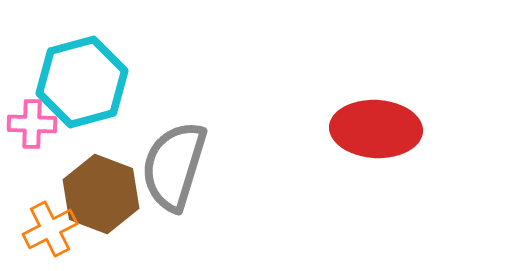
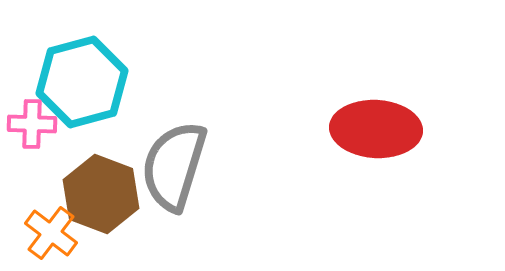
orange cross: moved 1 px right, 4 px down; rotated 26 degrees counterclockwise
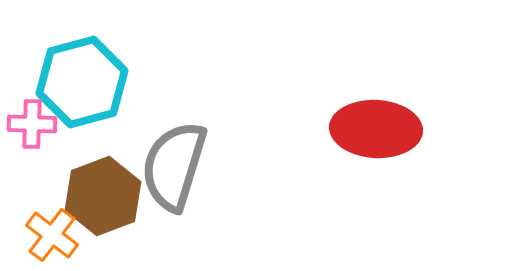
brown hexagon: moved 2 px right, 2 px down; rotated 18 degrees clockwise
orange cross: moved 1 px right, 2 px down
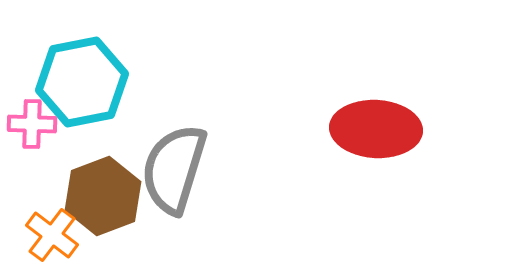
cyan hexagon: rotated 4 degrees clockwise
gray semicircle: moved 3 px down
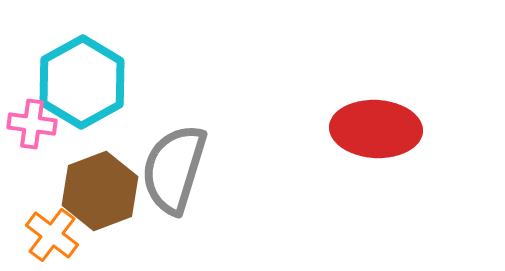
cyan hexagon: rotated 18 degrees counterclockwise
pink cross: rotated 6 degrees clockwise
brown hexagon: moved 3 px left, 5 px up
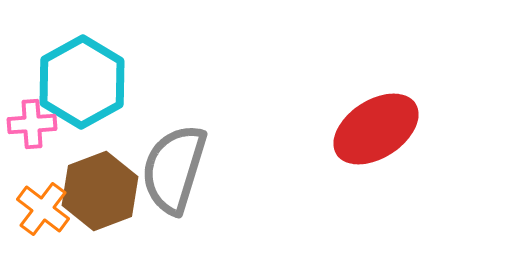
pink cross: rotated 12 degrees counterclockwise
red ellipse: rotated 36 degrees counterclockwise
orange cross: moved 9 px left, 26 px up
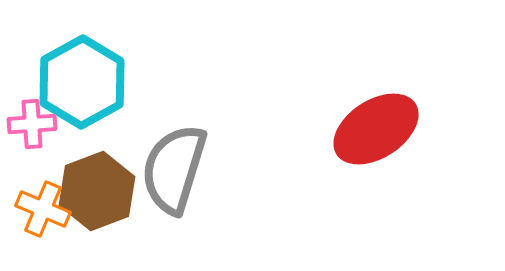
brown hexagon: moved 3 px left
orange cross: rotated 14 degrees counterclockwise
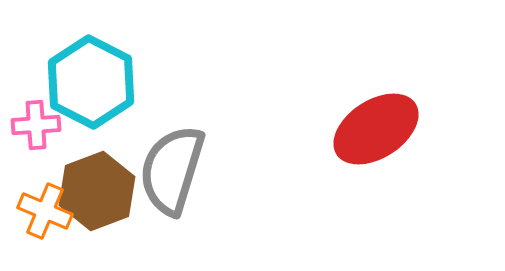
cyan hexagon: moved 9 px right; rotated 4 degrees counterclockwise
pink cross: moved 4 px right, 1 px down
gray semicircle: moved 2 px left, 1 px down
orange cross: moved 2 px right, 2 px down
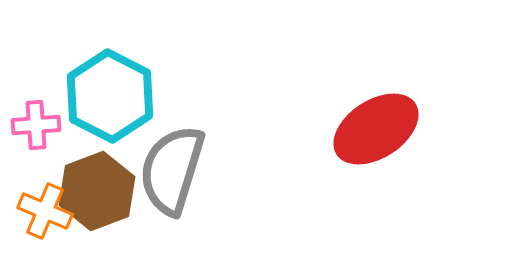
cyan hexagon: moved 19 px right, 14 px down
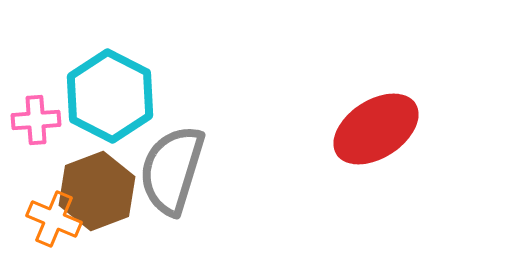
pink cross: moved 5 px up
orange cross: moved 9 px right, 8 px down
